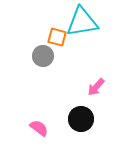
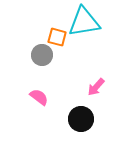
cyan triangle: moved 2 px right
gray circle: moved 1 px left, 1 px up
pink semicircle: moved 31 px up
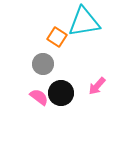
orange square: rotated 18 degrees clockwise
gray circle: moved 1 px right, 9 px down
pink arrow: moved 1 px right, 1 px up
black circle: moved 20 px left, 26 px up
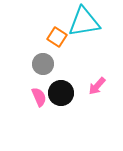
pink semicircle: rotated 30 degrees clockwise
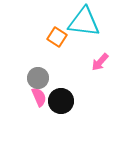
cyan triangle: rotated 16 degrees clockwise
gray circle: moved 5 px left, 14 px down
pink arrow: moved 3 px right, 24 px up
black circle: moved 8 px down
